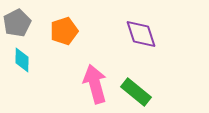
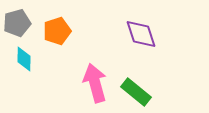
gray pentagon: rotated 12 degrees clockwise
orange pentagon: moved 7 px left
cyan diamond: moved 2 px right, 1 px up
pink arrow: moved 1 px up
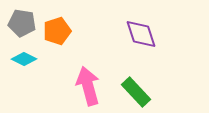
gray pentagon: moved 5 px right; rotated 24 degrees clockwise
cyan diamond: rotated 65 degrees counterclockwise
pink arrow: moved 7 px left, 3 px down
green rectangle: rotated 8 degrees clockwise
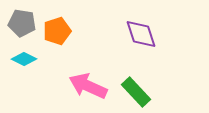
pink arrow: rotated 51 degrees counterclockwise
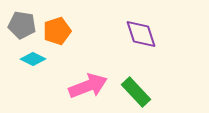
gray pentagon: moved 2 px down
cyan diamond: moved 9 px right
pink arrow: rotated 135 degrees clockwise
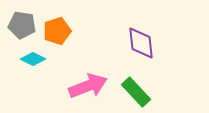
purple diamond: moved 9 px down; rotated 12 degrees clockwise
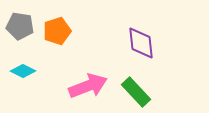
gray pentagon: moved 2 px left, 1 px down
cyan diamond: moved 10 px left, 12 px down
